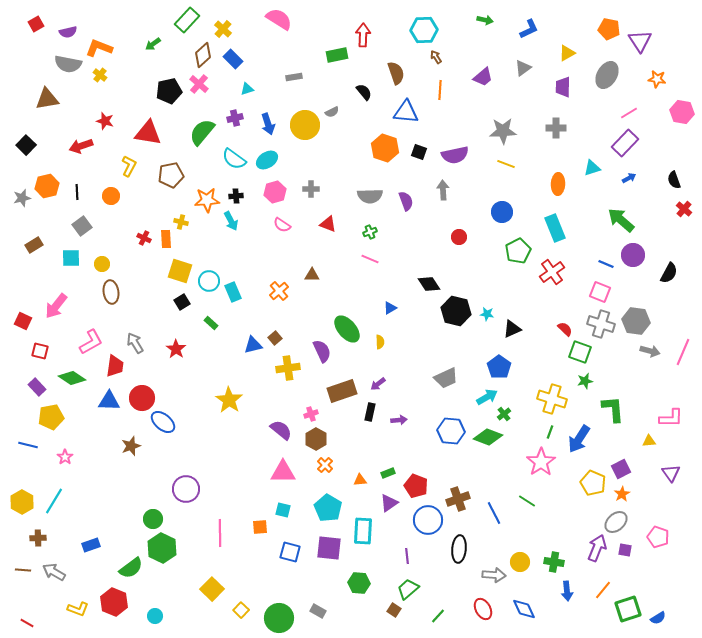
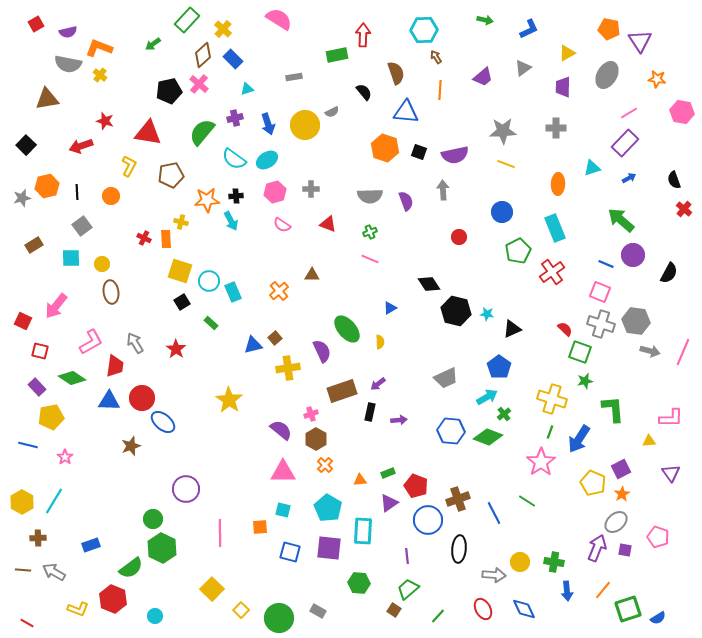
red hexagon at (114, 602): moved 1 px left, 3 px up
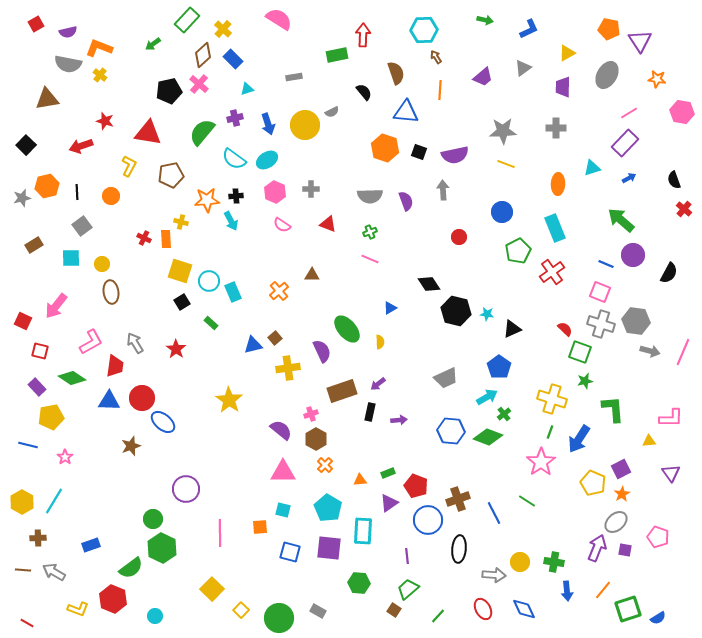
pink hexagon at (275, 192): rotated 20 degrees counterclockwise
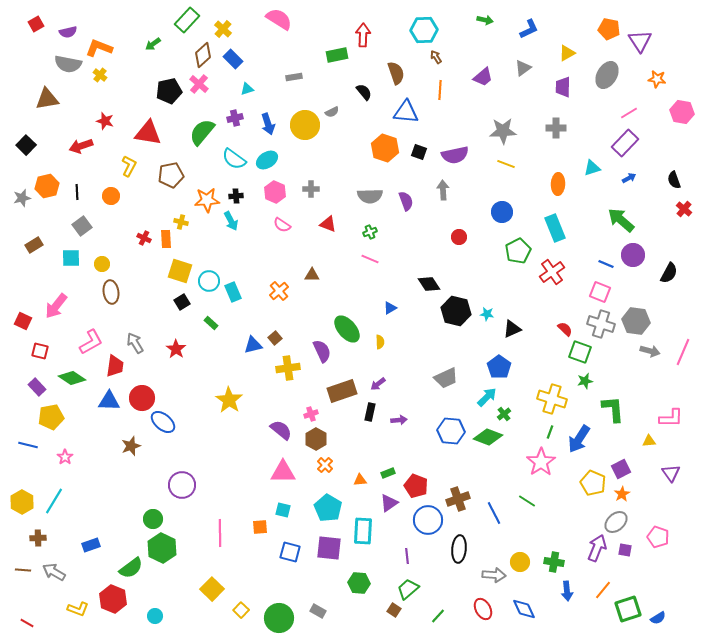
cyan arrow at (487, 397): rotated 15 degrees counterclockwise
purple circle at (186, 489): moved 4 px left, 4 px up
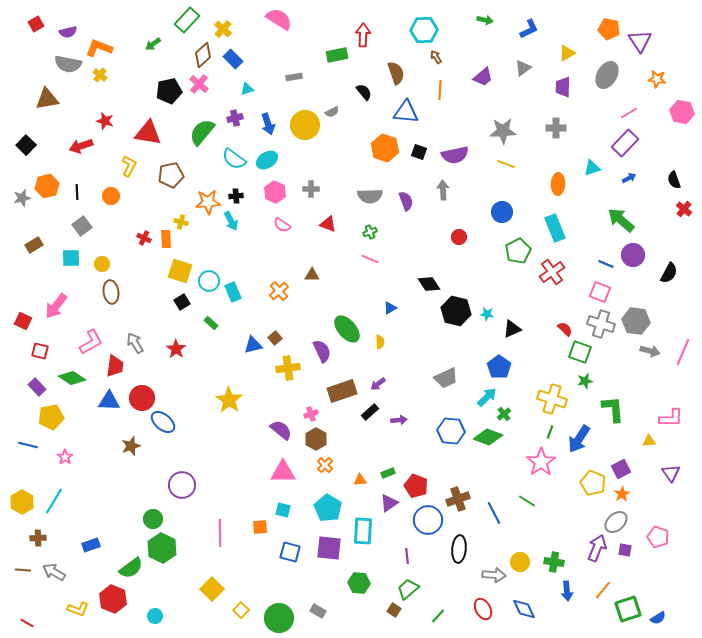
orange star at (207, 200): moved 1 px right, 2 px down
black rectangle at (370, 412): rotated 36 degrees clockwise
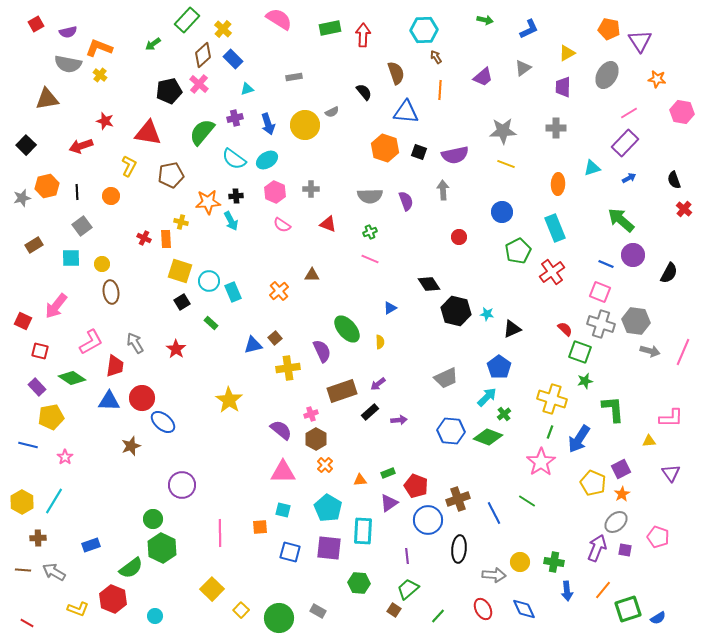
green rectangle at (337, 55): moved 7 px left, 27 px up
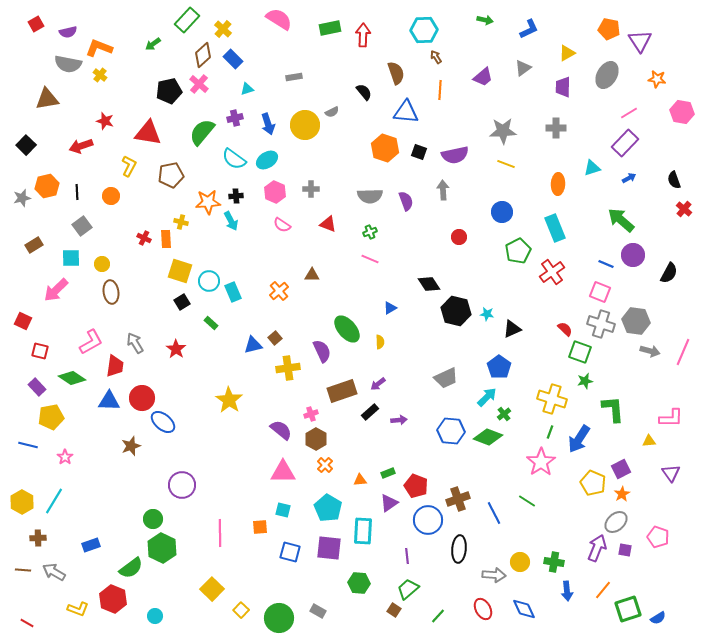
pink arrow at (56, 306): moved 16 px up; rotated 8 degrees clockwise
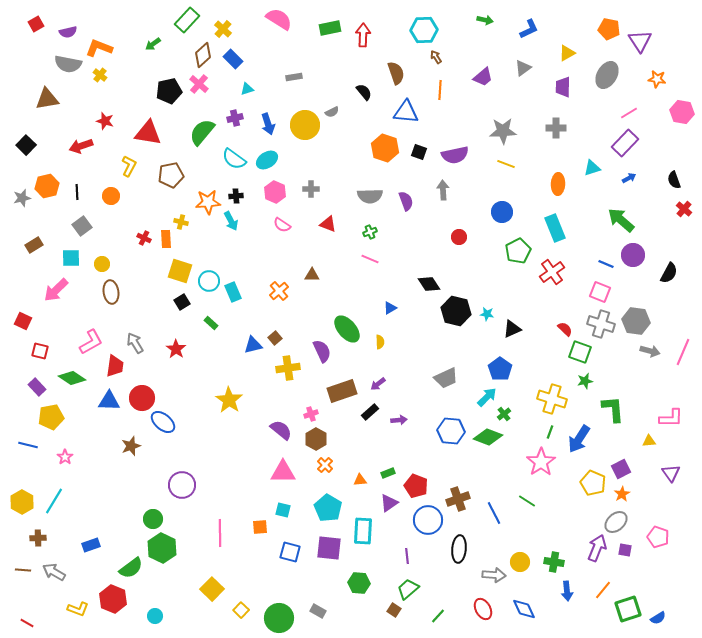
blue pentagon at (499, 367): moved 1 px right, 2 px down
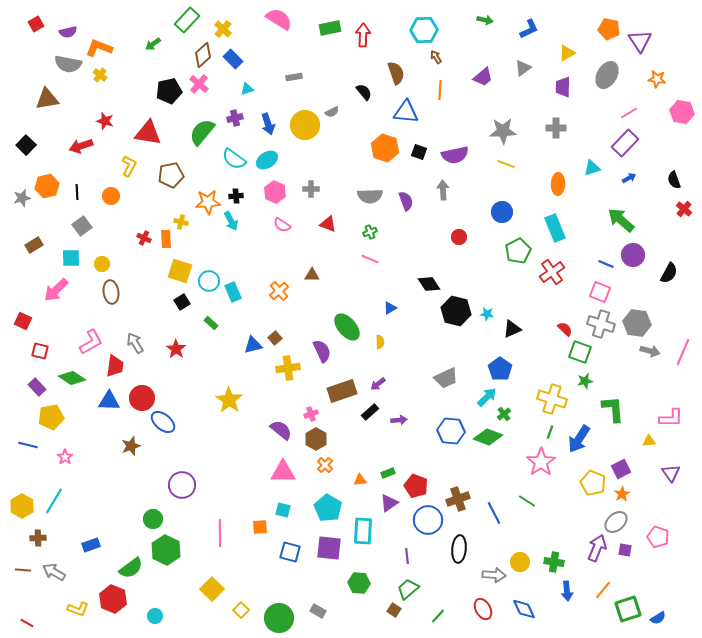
gray hexagon at (636, 321): moved 1 px right, 2 px down
green ellipse at (347, 329): moved 2 px up
yellow hexagon at (22, 502): moved 4 px down
green hexagon at (162, 548): moved 4 px right, 2 px down
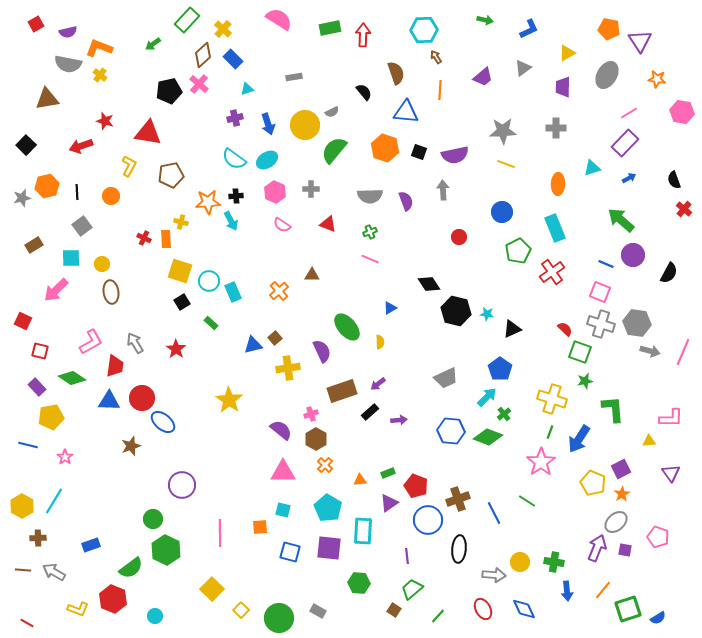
green semicircle at (202, 132): moved 132 px right, 18 px down
green trapezoid at (408, 589): moved 4 px right
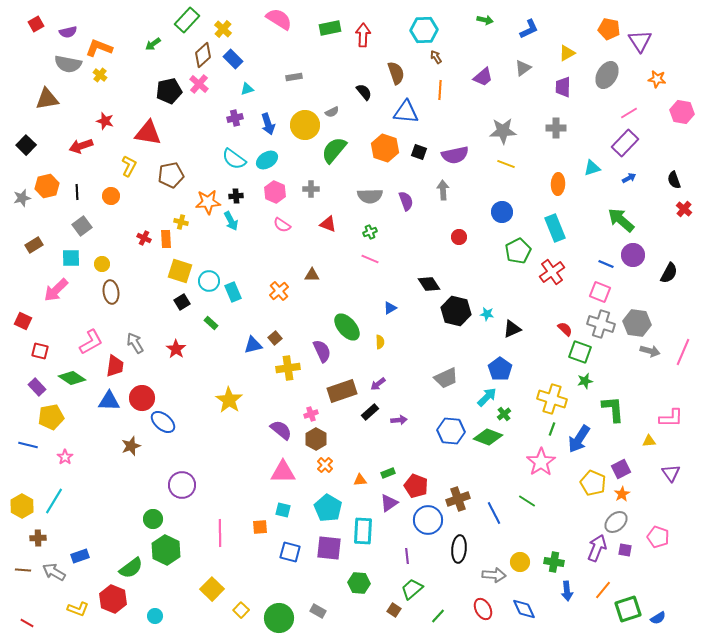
green line at (550, 432): moved 2 px right, 3 px up
blue rectangle at (91, 545): moved 11 px left, 11 px down
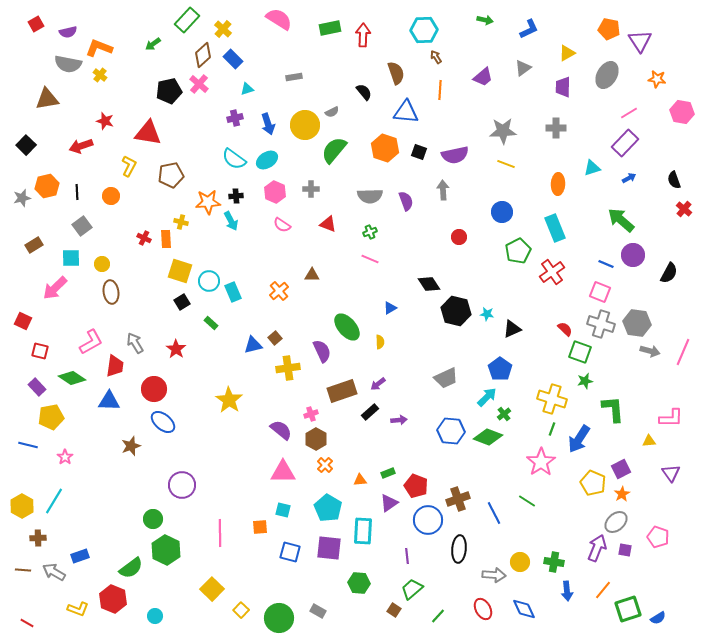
pink arrow at (56, 290): moved 1 px left, 2 px up
red circle at (142, 398): moved 12 px right, 9 px up
